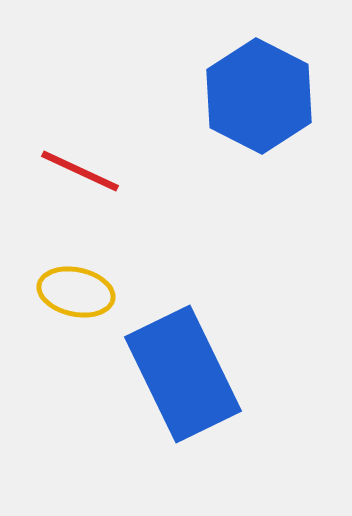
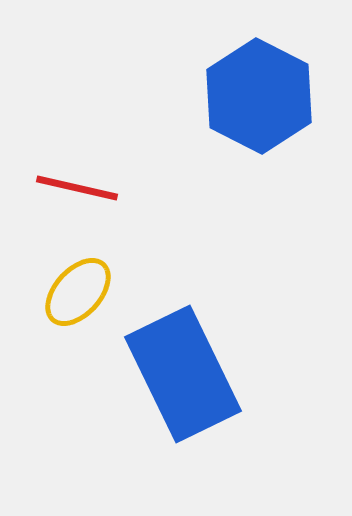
red line: moved 3 px left, 17 px down; rotated 12 degrees counterclockwise
yellow ellipse: moved 2 px right; rotated 60 degrees counterclockwise
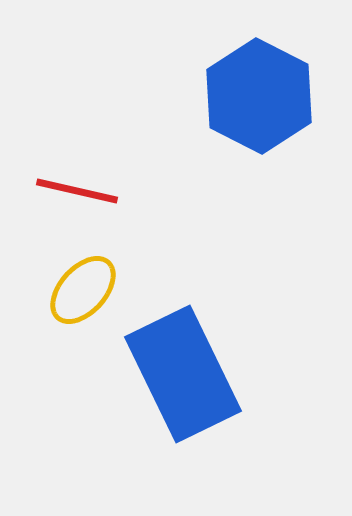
red line: moved 3 px down
yellow ellipse: moved 5 px right, 2 px up
